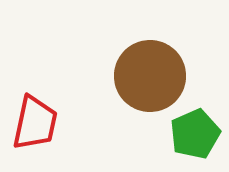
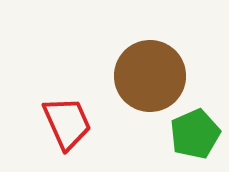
red trapezoid: moved 32 px right; rotated 36 degrees counterclockwise
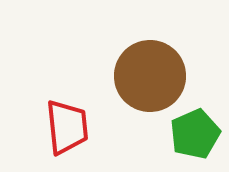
red trapezoid: moved 4 px down; rotated 18 degrees clockwise
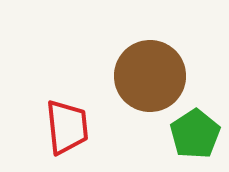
green pentagon: rotated 9 degrees counterclockwise
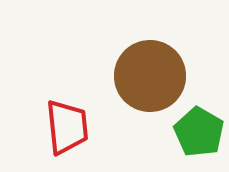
green pentagon: moved 4 px right, 2 px up; rotated 9 degrees counterclockwise
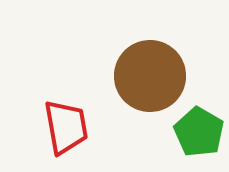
red trapezoid: moved 1 px left; rotated 4 degrees counterclockwise
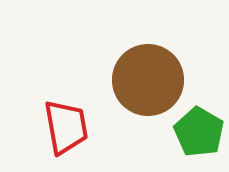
brown circle: moved 2 px left, 4 px down
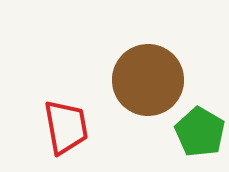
green pentagon: moved 1 px right
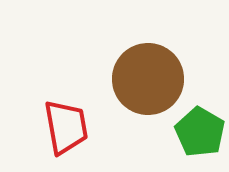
brown circle: moved 1 px up
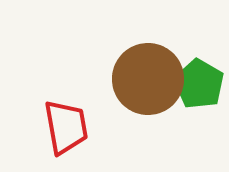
green pentagon: moved 1 px left, 48 px up
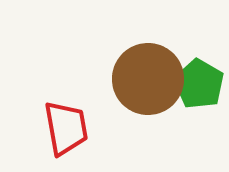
red trapezoid: moved 1 px down
